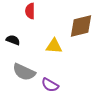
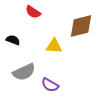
red semicircle: moved 3 px right, 1 px down; rotated 56 degrees counterclockwise
gray semicircle: rotated 50 degrees counterclockwise
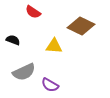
brown diamond: rotated 40 degrees clockwise
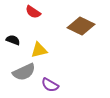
yellow triangle: moved 15 px left, 4 px down; rotated 18 degrees counterclockwise
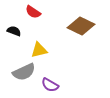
black semicircle: moved 1 px right, 9 px up
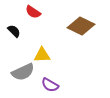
black semicircle: rotated 24 degrees clockwise
yellow triangle: moved 3 px right, 5 px down; rotated 12 degrees clockwise
gray semicircle: moved 1 px left
